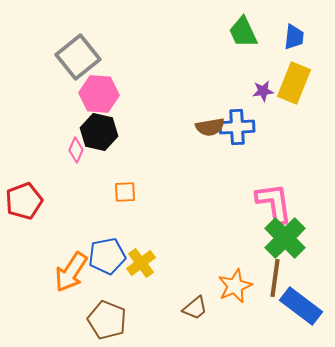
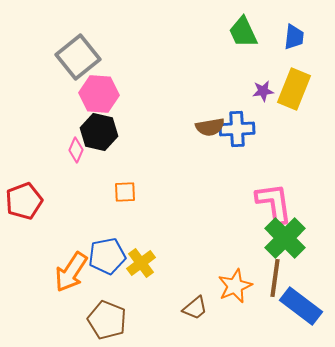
yellow rectangle: moved 6 px down
blue cross: moved 2 px down
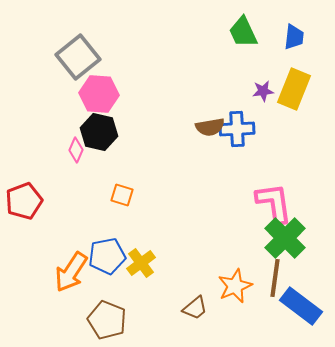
orange square: moved 3 px left, 3 px down; rotated 20 degrees clockwise
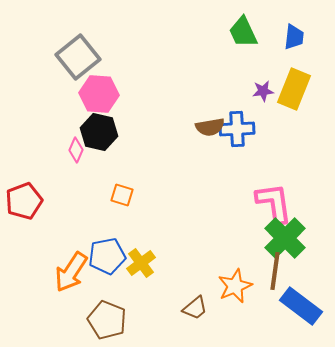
brown line: moved 7 px up
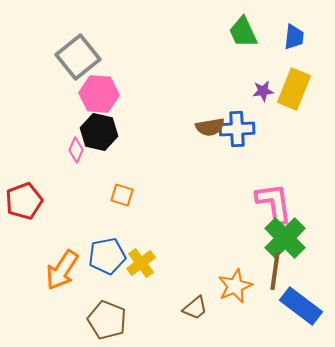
orange arrow: moved 9 px left, 2 px up
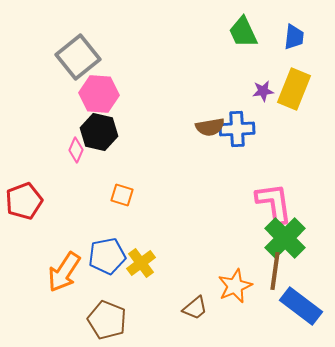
orange arrow: moved 2 px right, 2 px down
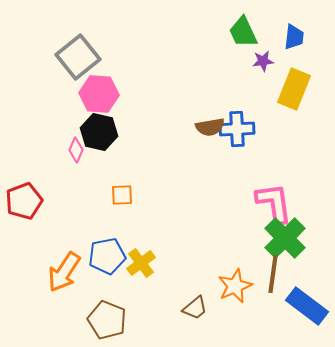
purple star: moved 30 px up
orange square: rotated 20 degrees counterclockwise
brown line: moved 2 px left, 3 px down
blue rectangle: moved 6 px right
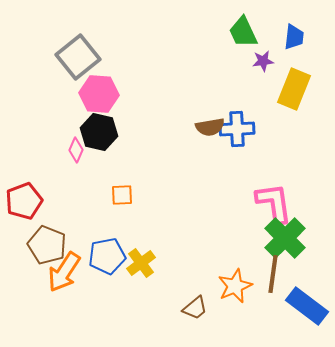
brown pentagon: moved 60 px left, 75 px up
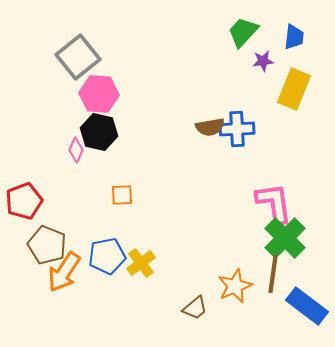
green trapezoid: rotated 68 degrees clockwise
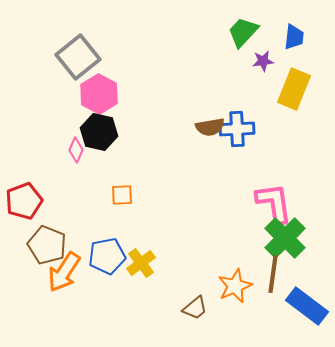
pink hexagon: rotated 24 degrees clockwise
